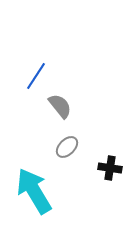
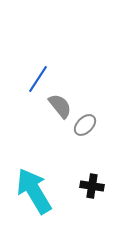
blue line: moved 2 px right, 3 px down
gray ellipse: moved 18 px right, 22 px up
black cross: moved 18 px left, 18 px down
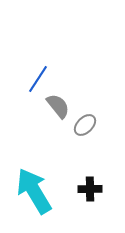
gray semicircle: moved 2 px left
black cross: moved 2 px left, 3 px down; rotated 10 degrees counterclockwise
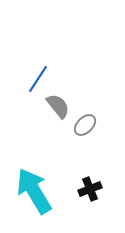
black cross: rotated 20 degrees counterclockwise
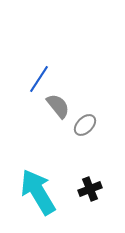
blue line: moved 1 px right
cyan arrow: moved 4 px right, 1 px down
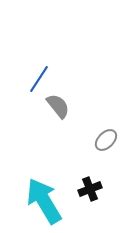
gray ellipse: moved 21 px right, 15 px down
cyan arrow: moved 6 px right, 9 px down
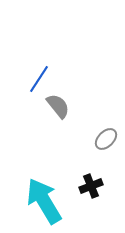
gray ellipse: moved 1 px up
black cross: moved 1 px right, 3 px up
